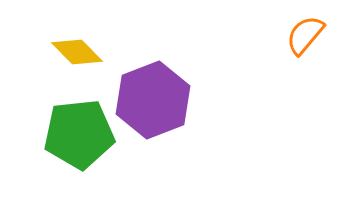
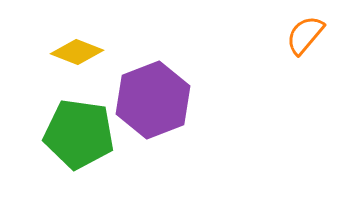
yellow diamond: rotated 24 degrees counterclockwise
green pentagon: rotated 14 degrees clockwise
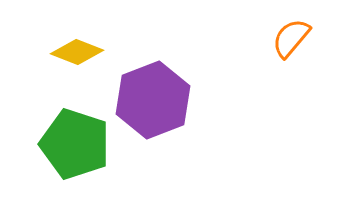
orange semicircle: moved 14 px left, 3 px down
green pentagon: moved 4 px left, 10 px down; rotated 10 degrees clockwise
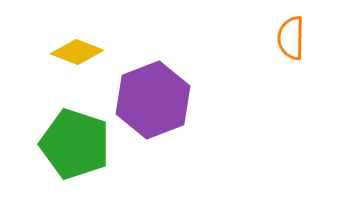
orange semicircle: rotated 39 degrees counterclockwise
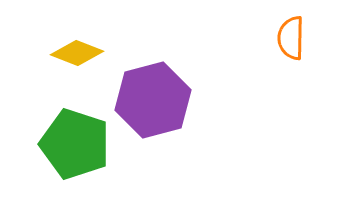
yellow diamond: moved 1 px down
purple hexagon: rotated 6 degrees clockwise
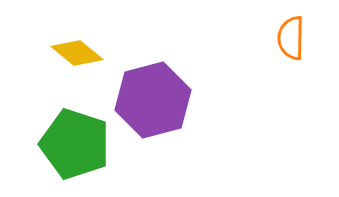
yellow diamond: rotated 18 degrees clockwise
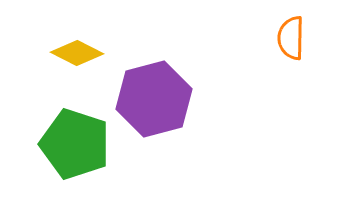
yellow diamond: rotated 12 degrees counterclockwise
purple hexagon: moved 1 px right, 1 px up
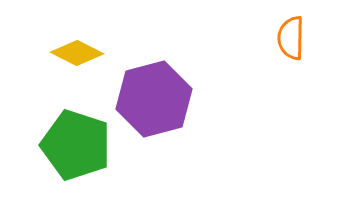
green pentagon: moved 1 px right, 1 px down
